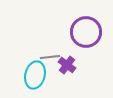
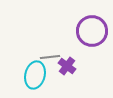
purple circle: moved 6 px right, 1 px up
purple cross: moved 1 px down
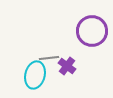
gray line: moved 1 px left, 1 px down
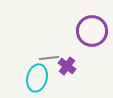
cyan ellipse: moved 2 px right, 3 px down
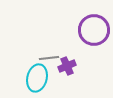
purple circle: moved 2 px right, 1 px up
purple cross: rotated 30 degrees clockwise
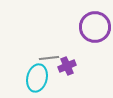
purple circle: moved 1 px right, 3 px up
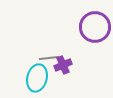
purple cross: moved 4 px left, 1 px up
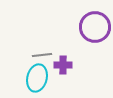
gray line: moved 7 px left, 3 px up
purple cross: rotated 24 degrees clockwise
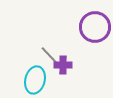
gray line: moved 7 px right; rotated 54 degrees clockwise
cyan ellipse: moved 2 px left, 2 px down
